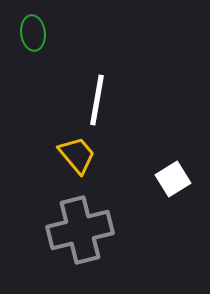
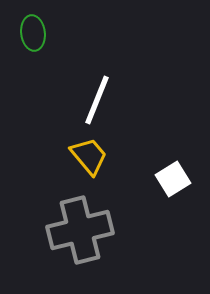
white line: rotated 12 degrees clockwise
yellow trapezoid: moved 12 px right, 1 px down
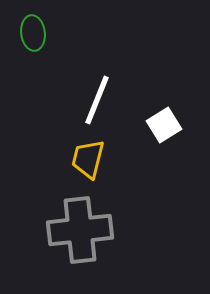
yellow trapezoid: moved 1 px left, 3 px down; rotated 126 degrees counterclockwise
white square: moved 9 px left, 54 px up
gray cross: rotated 8 degrees clockwise
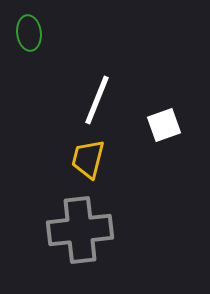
green ellipse: moved 4 px left
white square: rotated 12 degrees clockwise
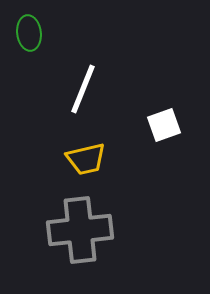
white line: moved 14 px left, 11 px up
yellow trapezoid: moved 2 px left; rotated 117 degrees counterclockwise
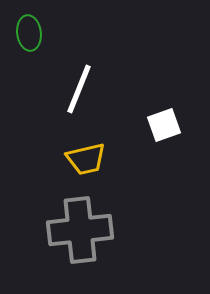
white line: moved 4 px left
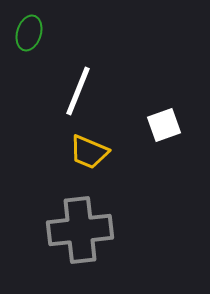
green ellipse: rotated 24 degrees clockwise
white line: moved 1 px left, 2 px down
yellow trapezoid: moved 3 px right, 7 px up; rotated 36 degrees clockwise
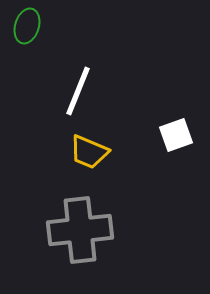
green ellipse: moved 2 px left, 7 px up
white square: moved 12 px right, 10 px down
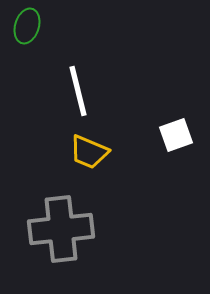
white line: rotated 36 degrees counterclockwise
gray cross: moved 19 px left, 1 px up
